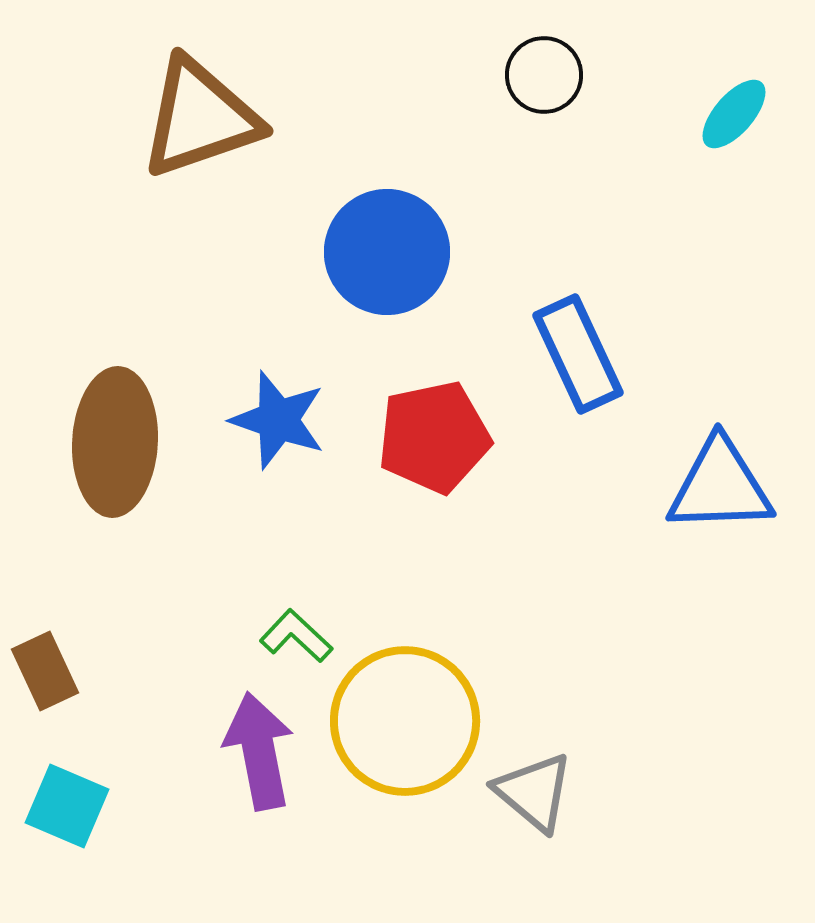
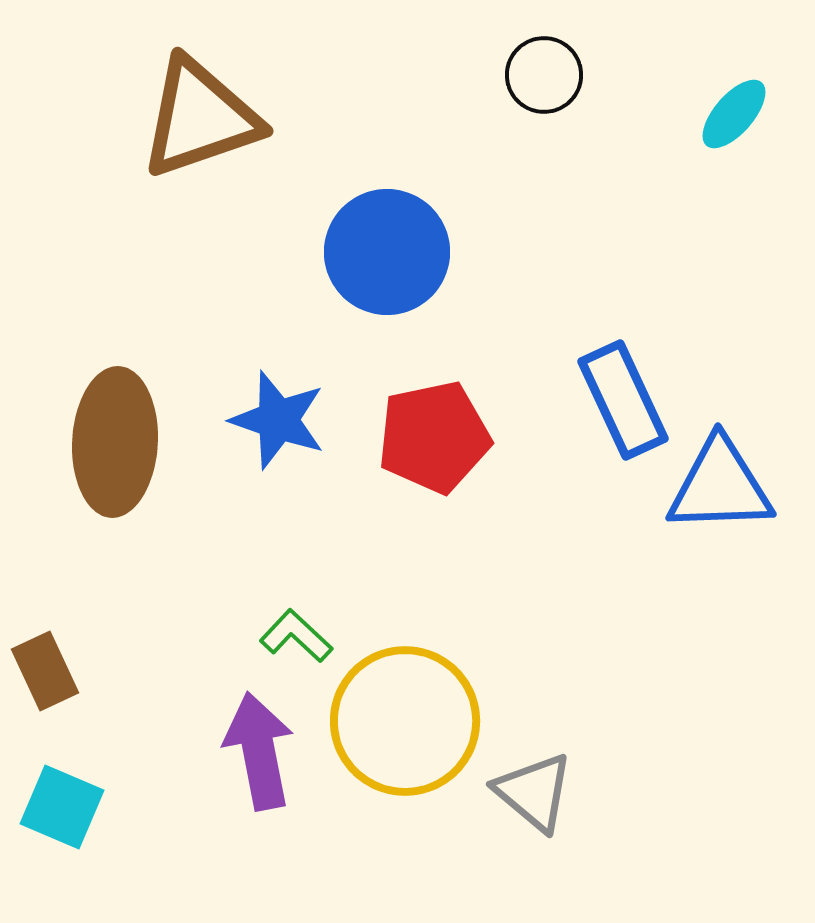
blue rectangle: moved 45 px right, 46 px down
cyan square: moved 5 px left, 1 px down
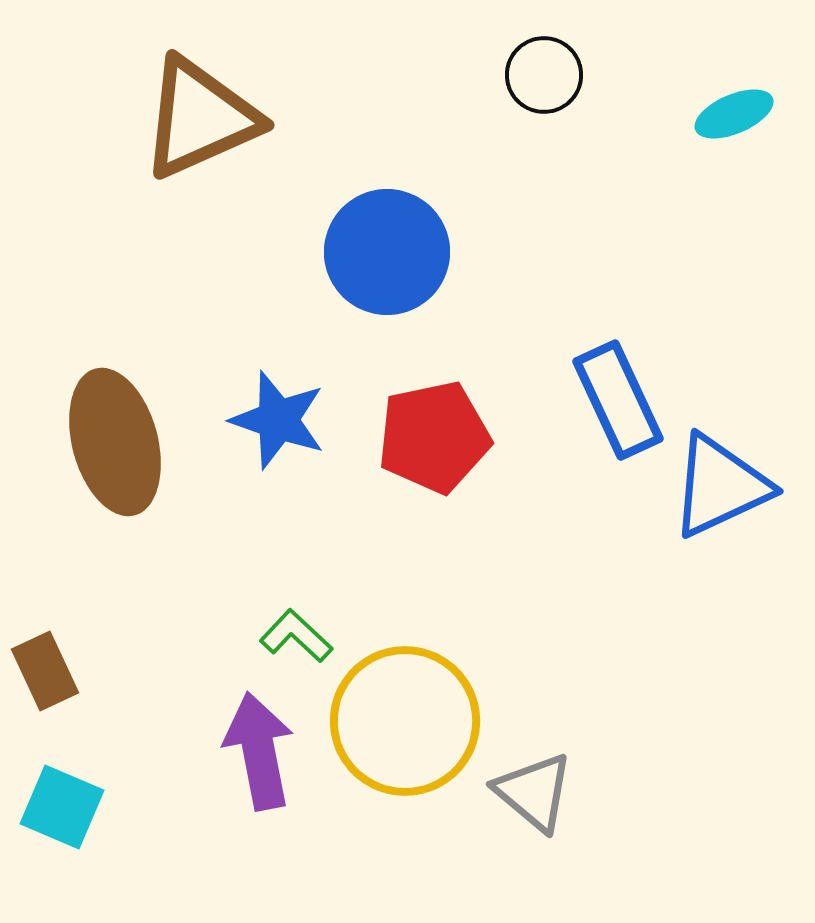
cyan ellipse: rotated 26 degrees clockwise
brown triangle: rotated 5 degrees counterclockwise
blue rectangle: moved 5 px left
brown ellipse: rotated 18 degrees counterclockwise
blue triangle: rotated 23 degrees counterclockwise
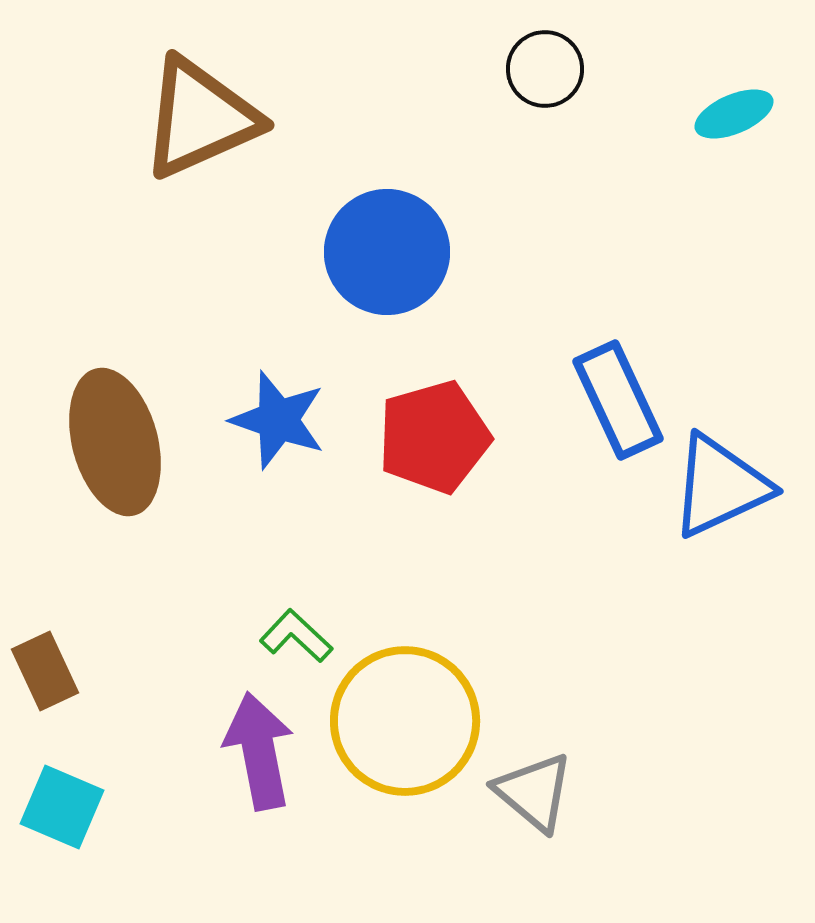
black circle: moved 1 px right, 6 px up
red pentagon: rotated 4 degrees counterclockwise
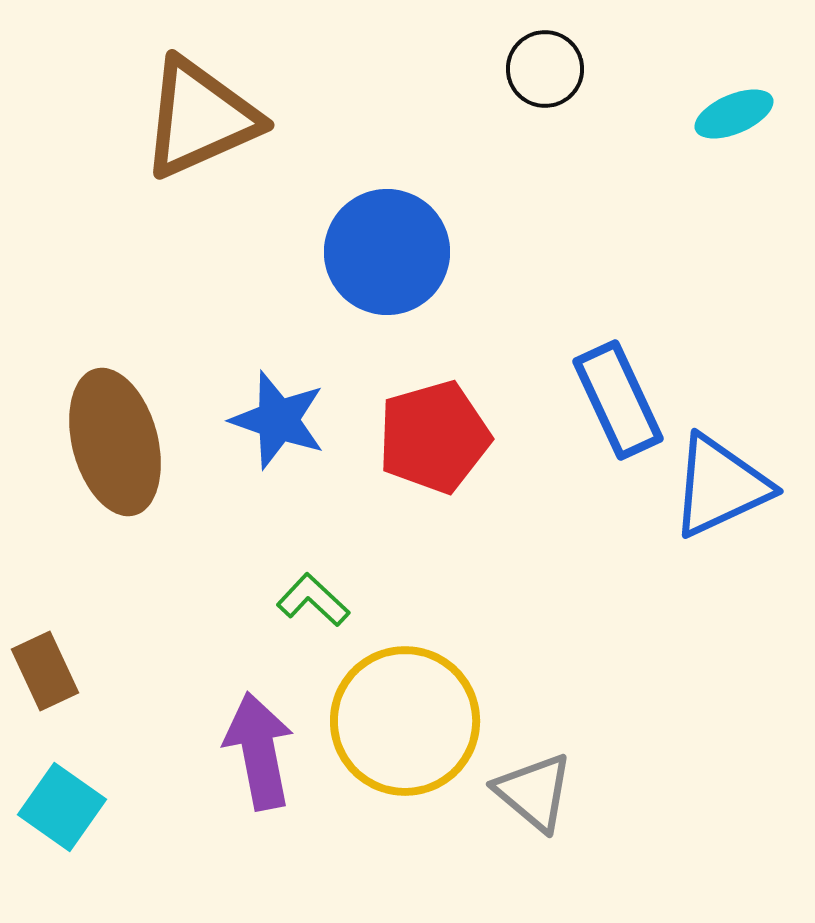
green L-shape: moved 17 px right, 36 px up
cyan square: rotated 12 degrees clockwise
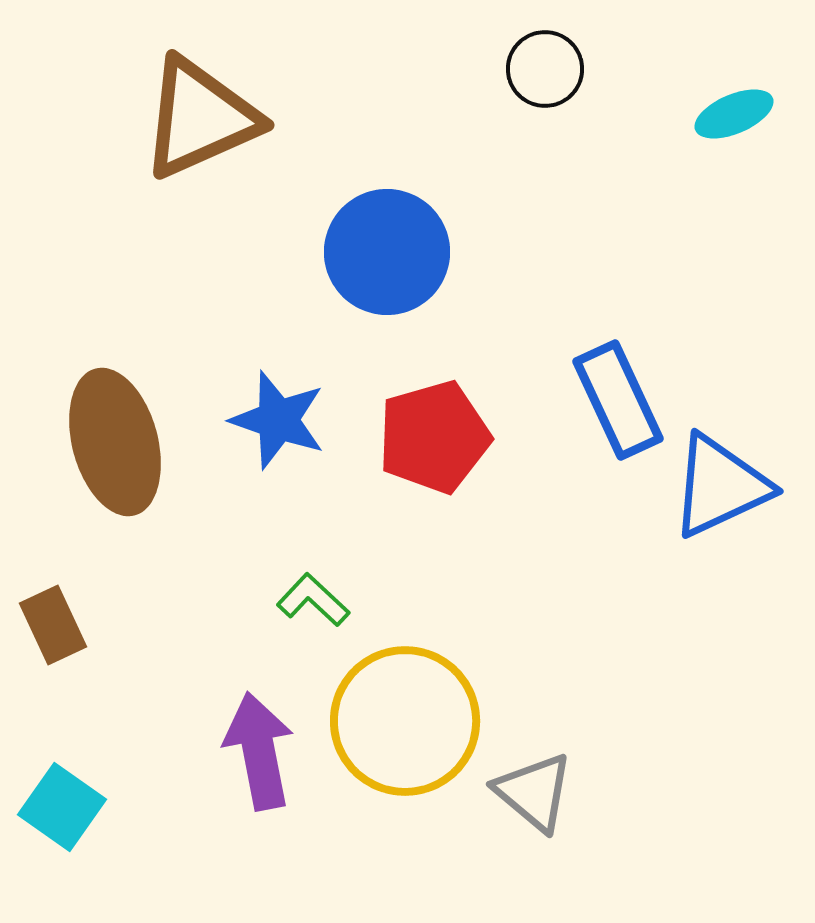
brown rectangle: moved 8 px right, 46 px up
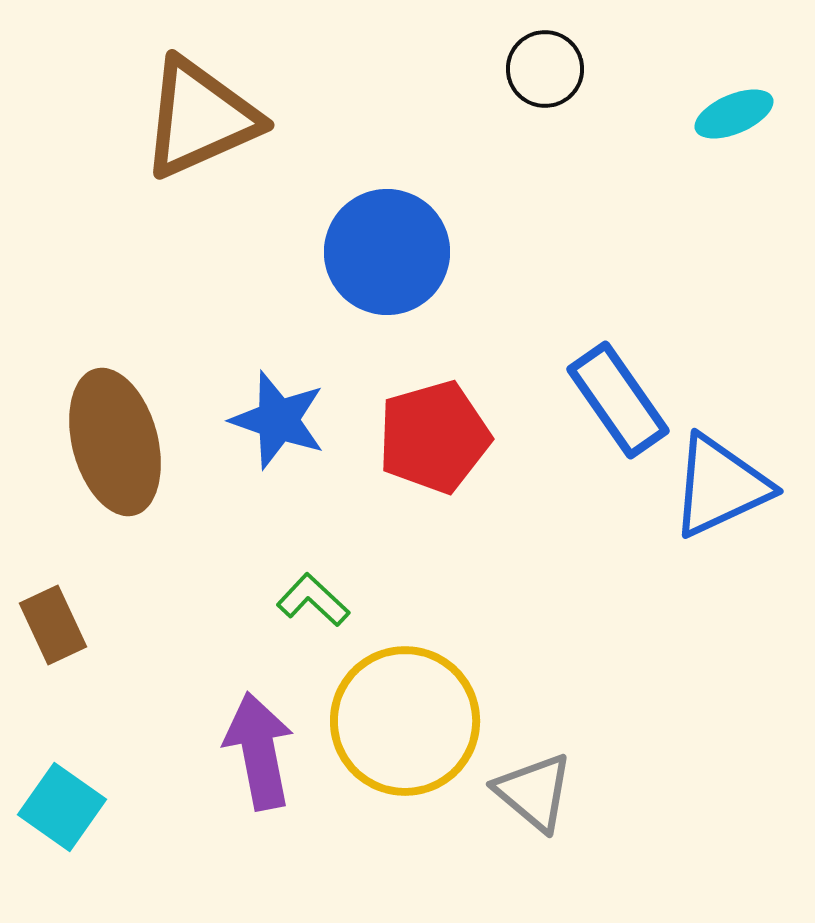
blue rectangle: rotated 10 degrees counterclockwise
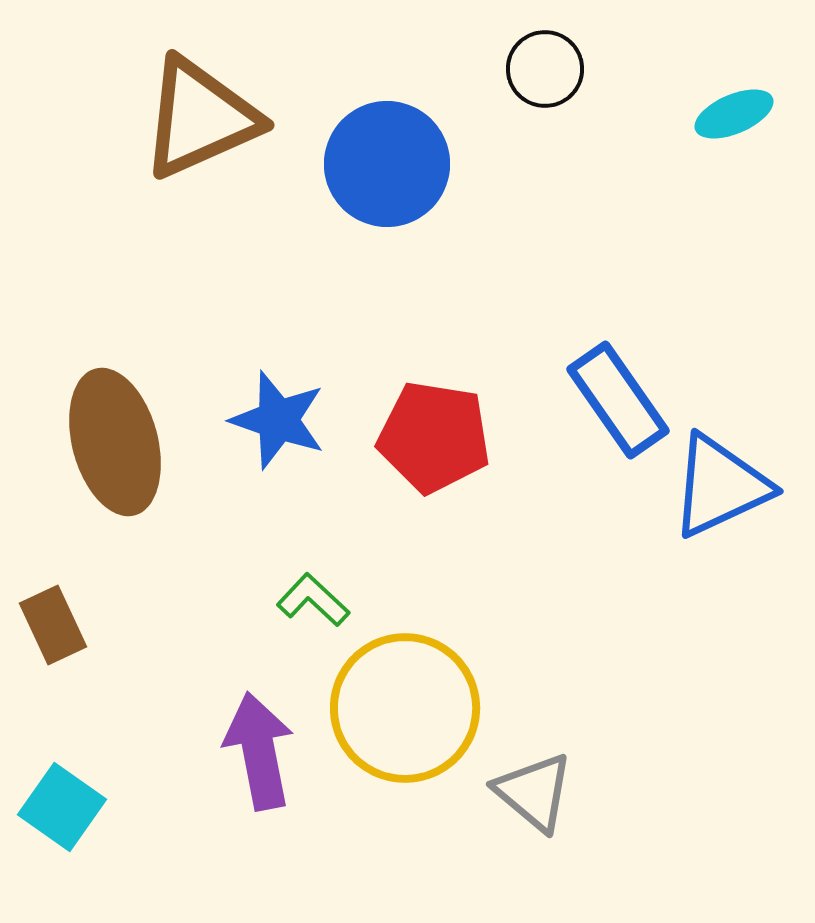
blue circle: moved 88 px up
red pentagon: rotated 25 degrees clockwise
yellow circle: moved 13 px up
